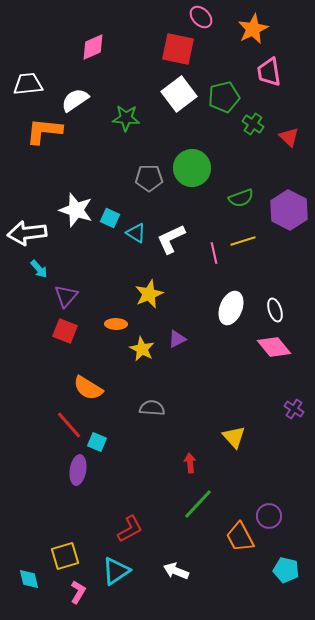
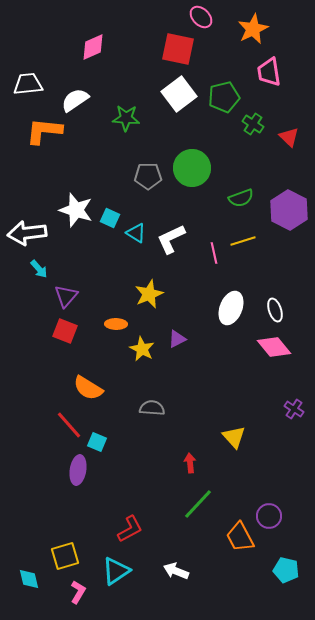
gray pentagon at (149, 178): moved 1 px left, 2 px up
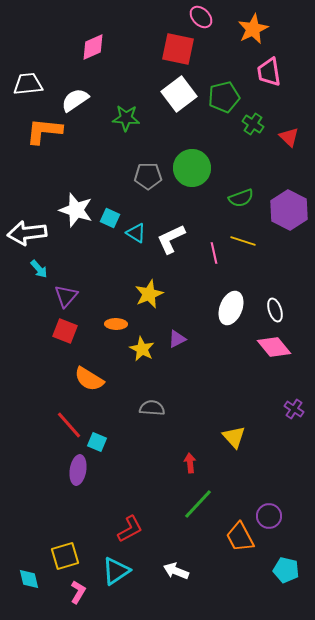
yellow line at (243, 241): rotated 35 degrees clockwise
orange semicircle at (88, 388): moved 1 px right, 9 px up
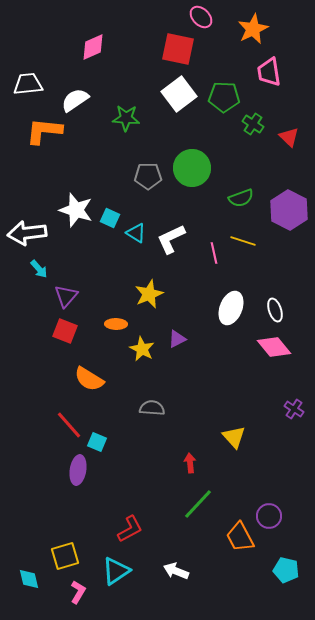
green pentagon at (224, 97): rotated 16 degrees clockwise
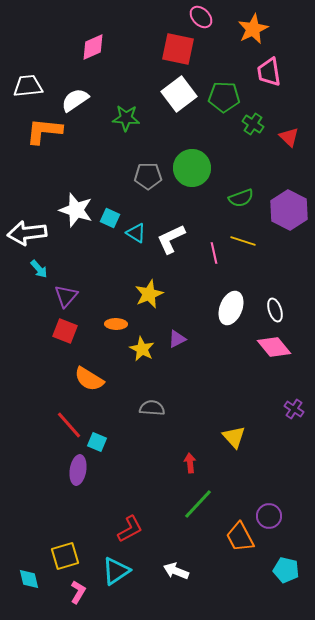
white trapezoid at (28, 84): moved 2 px down
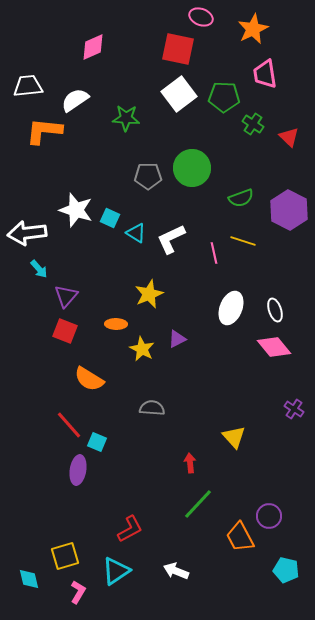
pink ellipse at (201, 17): rotated 25 degrees counterclockwise
pink trapezoid at (269, 72): moved 4 px left, 2 px down
